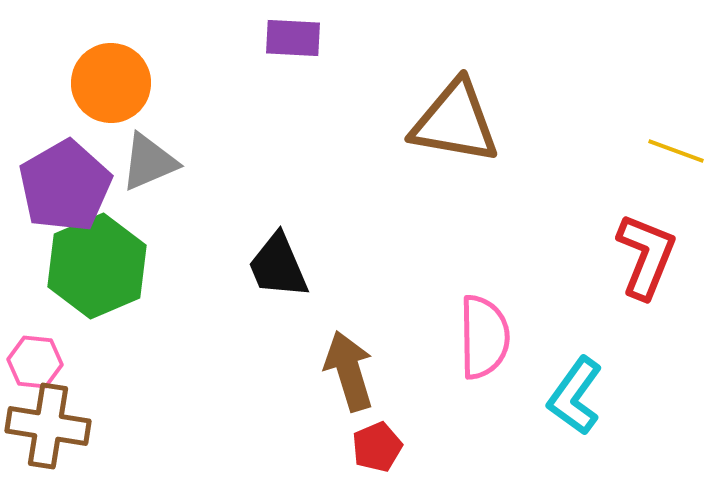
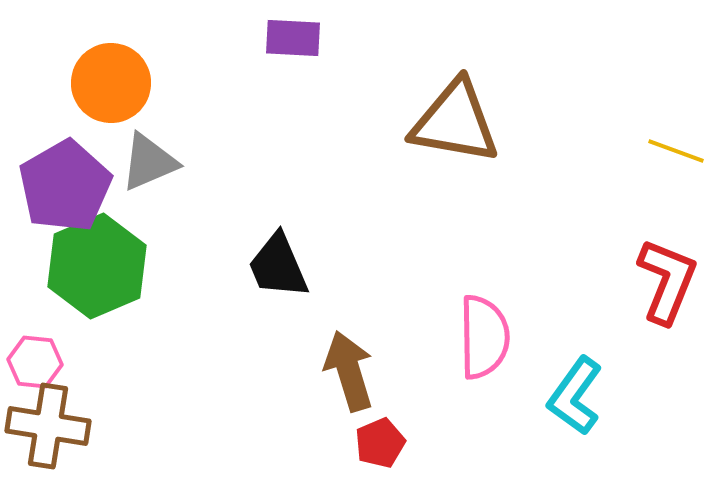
red L-shape: moved 21 px right, 25 px down
red pentagon: moved 3 px right, 4 px up
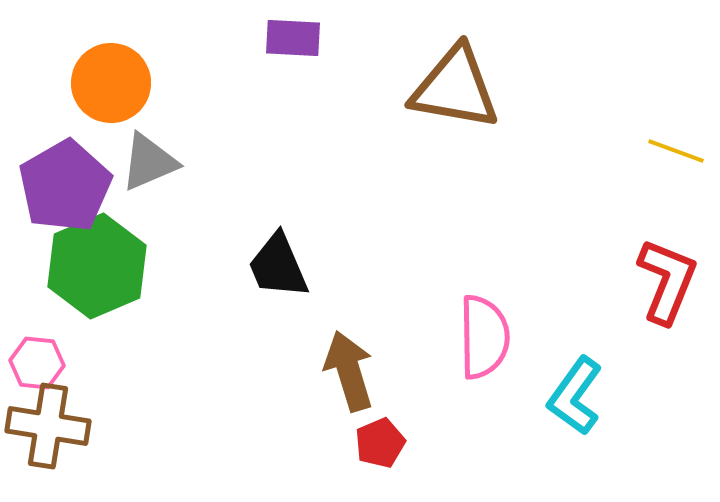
brown triangle: moved 34 px up
pink hexagon: moved 2 px right, 1 px down
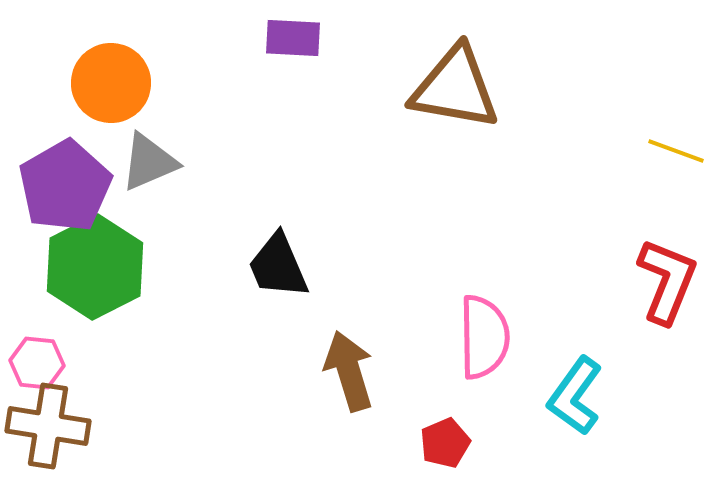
green hexagon: moved 2 px left, 1 px down; rotated 4 degrees counterclockwise
red pentagon: moved 65 px right
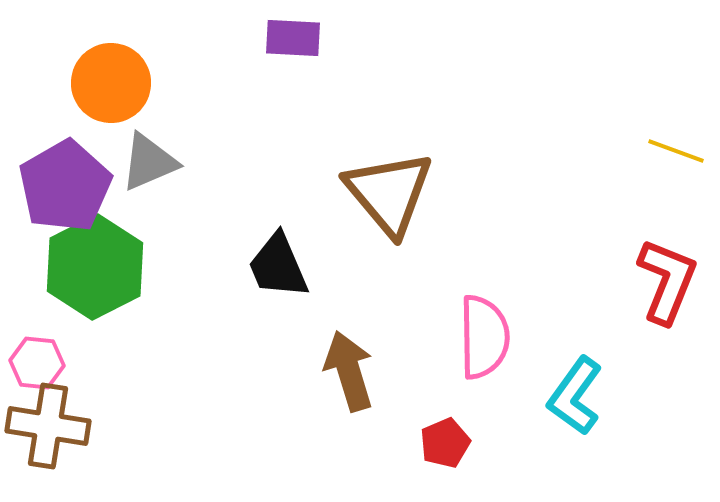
brown triangle: moved 66 px left, 105 px down; rotated 40 degrees clockwise
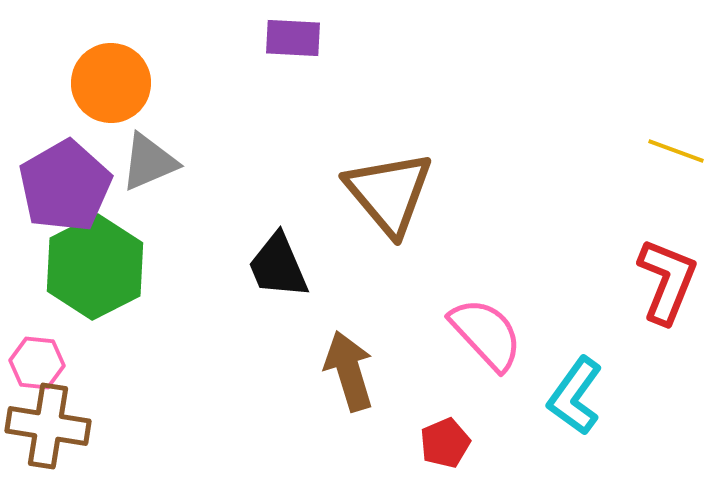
pink semicircle: moved 2 px right, 3 px up; rotated 42 degrees counterclockwise
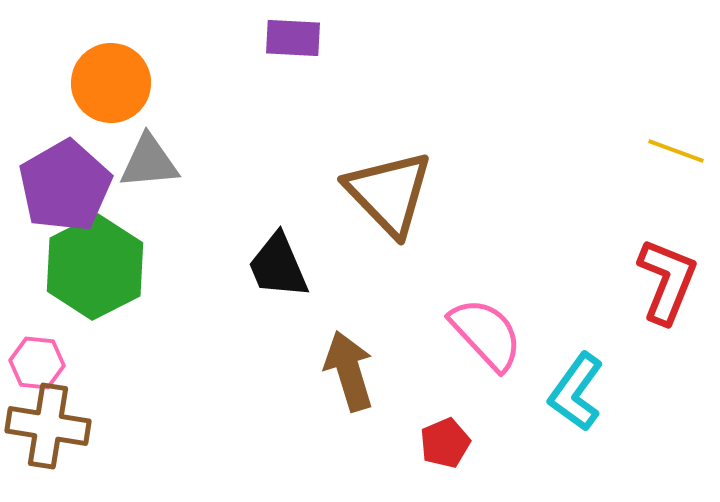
gray triangle: rotated 18 degrees clockwise
brown triangle: rotated 4 degrees counterclockwise
cyan L-shape: moved 1 px right, 4 px up
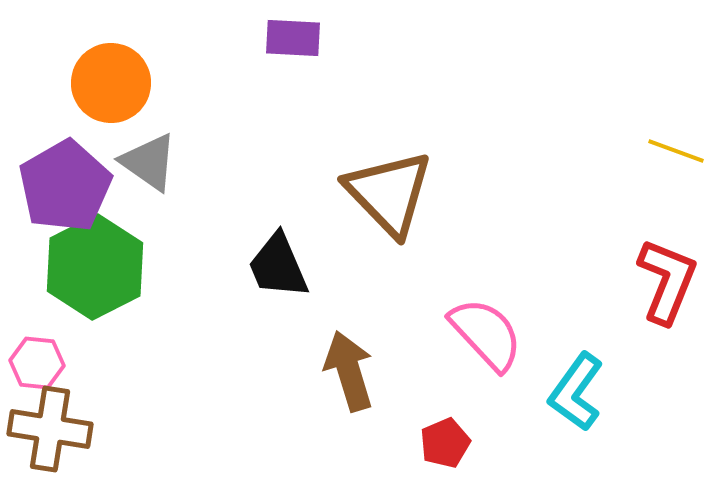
gray triangle: rotated 40 degrees clockwise
brown cross: moved 2 px right, 3 px down
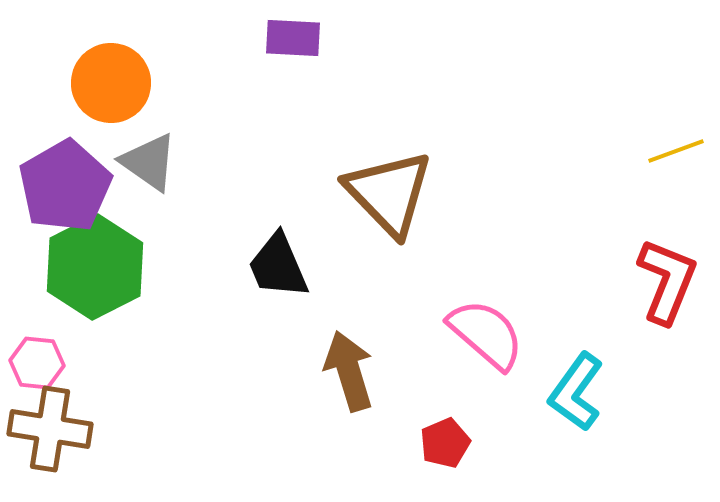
yellow line: rotated 40 degrees counterclockwise
pink semicircle: rotated 6 degrees counterclockwise
